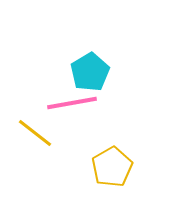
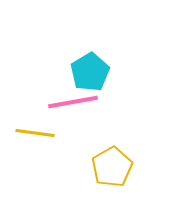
pink line: moved 1 px right, 1 px up
yellow line: rotated 30 degrees counterclockwise
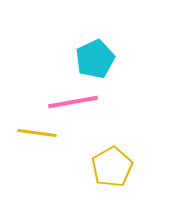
cyan pentagon: moved 5 px right, 13 px up; rotated 6 degrees clockwise
yellow line: moved 2 px right
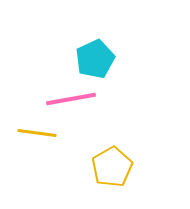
pink line: moved 2 px left, 3 px up
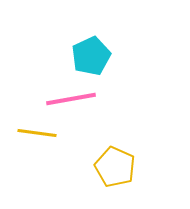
cyan pentagon: moved 4 px left, 3 px up
yellow pentagon: moved 3 px right; rotated 18 degrees counterclockwise
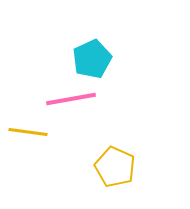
cyan pentagon: moved 1 px right, 3 px down
yellow line: moved 9 px left, 1 px up
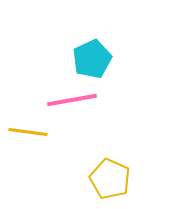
pink line: moved 1 px right, 1 px down
yellow pentagon: moved 5 px left, 12 px down
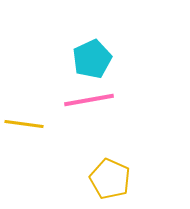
pink line: moved 17 px right
yellow line: moved 4 px left, 8 px up
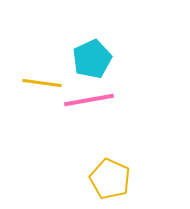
yellow line: moved 18 px right, 41 px up
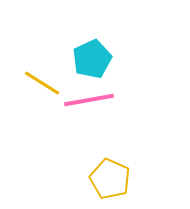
yellow line: rotated 24 degrees clockwise
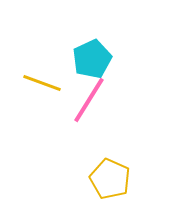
yellow line: rotated 12 degrees counterclockwise
pink line: rotated 48 degrees counterclockwise
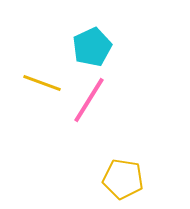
cyan pentagon: moved 12 px up
yellow pentagon: moved 13 px right; rotated 15 degrees counterclockwise
